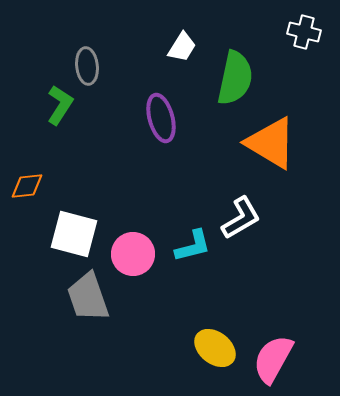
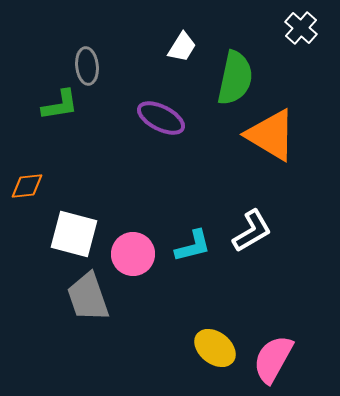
white cross: moved 3 px left, 4 px up; rotated 28 degrees clockwise
green L-shape: rotated 48 degrees clockwise
purple ellipse: rotated 48 degrees counterclockwise
orange triangle: moved 8 px up
white L-shape: moved 11 px right, 13 px down
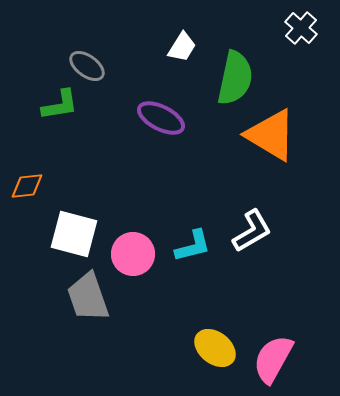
gray ellipse: rotated 48 degrees counterclockwise
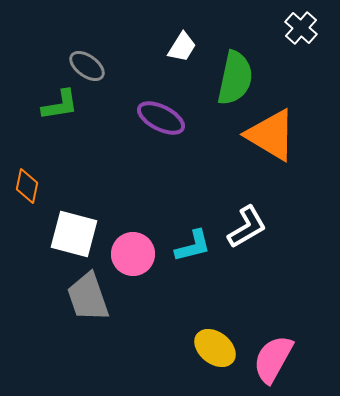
orange diamond: rotated 72 degrees counterclockwise
white L-shape: moved 5 px left, 4 px up
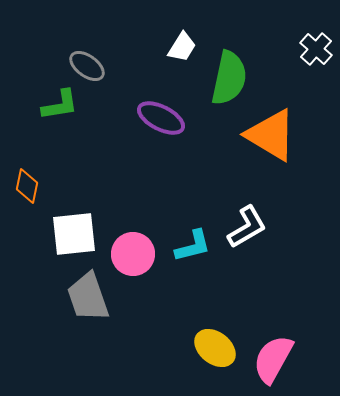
white cross: moved 15 px right, 21 px down
green semicircle: moved 6 px left
white square: rotated 21 degrees counterclockwise
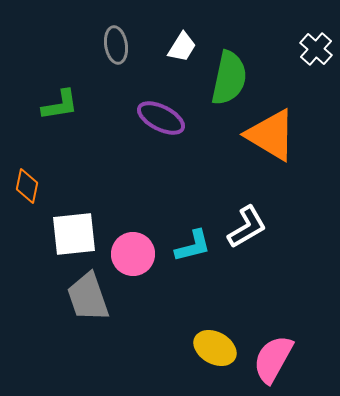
gray ellipse: moved 29 px right, 21 px up; rotated 45 degrees clockwise
yellow ellipse: rotated 9 degrees counterclockwise
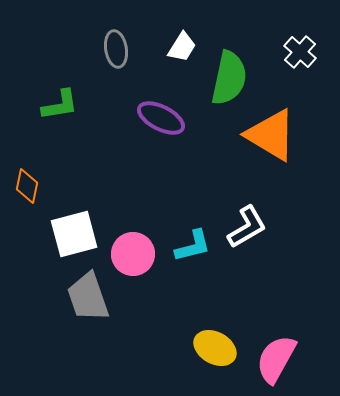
gray ellipse: moved 4 px down
white cross: moved 16 px left, 3 px down
white square: rotated 9 degrees counterclockwise
pink semicircle: moved 3 px right
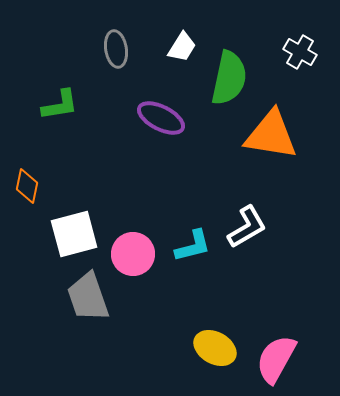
white cross: rotated 12 degrees counterclockwise
orange triangle: rotated 22 degrees counterclockwise
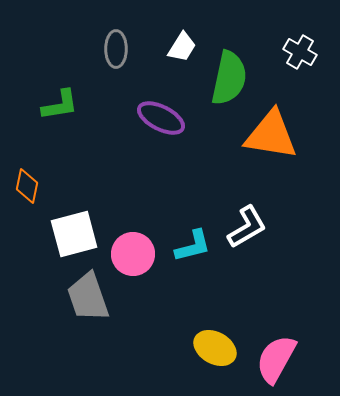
gray ellipse: rotated 9 degrees clockwise
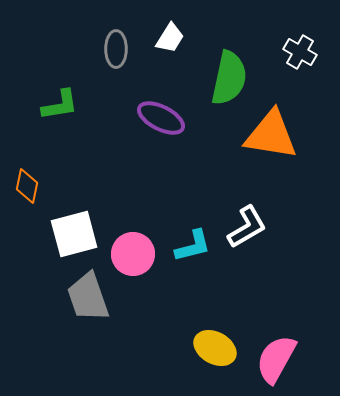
white trapezoid: moved 12 px left, 9 px up
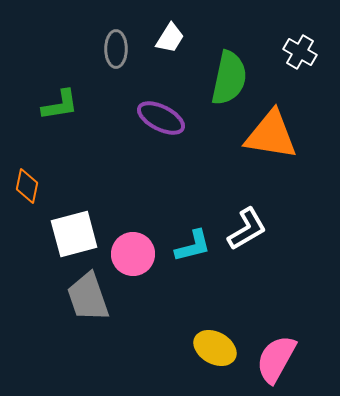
white L-shape: moved 2 px down
